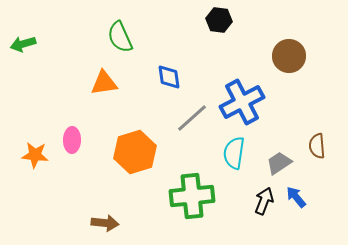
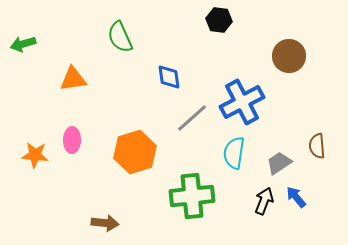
orange triangle: moved 31 px left, 4 px up
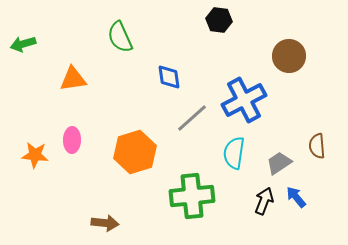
blue cross: moved 2 px right, 2 px up
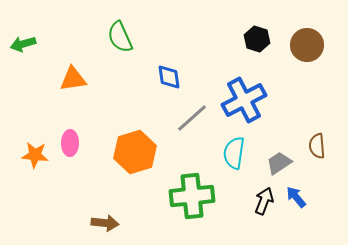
black hexagon: moved 38 px right, 19 px down; rotated 10 degrees clockwise
brown circle: moved 18 px right, 11 px up
pink ellipse: moved 2 px left, 3 px down
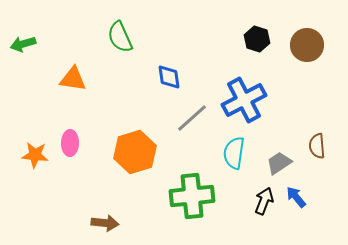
orange triangle: rotated 16 degrees clockwise
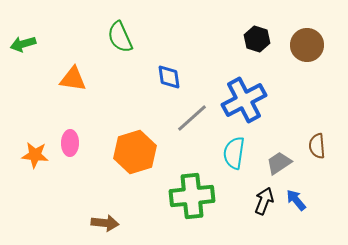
blue arrow: moved 3 px down
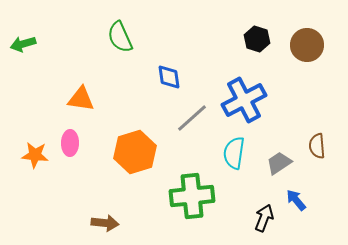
orange triangle: moved 8 px right, 20 px down
black arrow: moved 17 px down
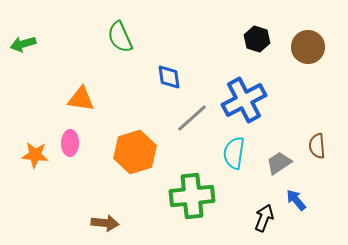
brown circle: moved 1 px right, 2 px down
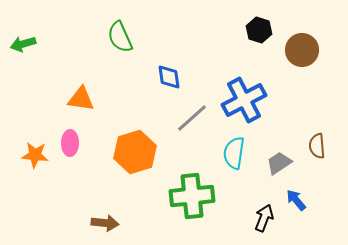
black hexagon: moved 2 px right, 9 px up
brown circle: moved 6 px left, 3 px down
